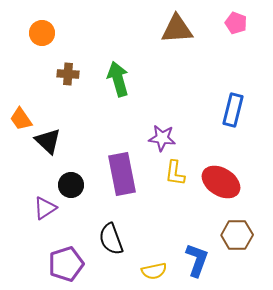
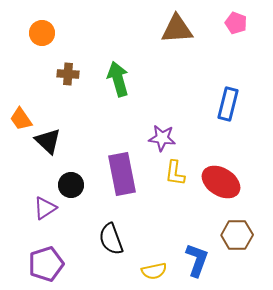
blue rectangle: moved 5 px left, 6 px up
purple pentagon: moved 20 px left
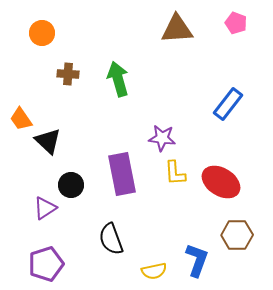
blue rectangle: rotated 24 degrees clockwise
yellow L-shape: rotated 12 degrees counterclockwise
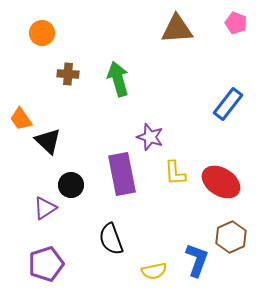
purple star: moved 12 px left, 1 px up; rotated 12 degrees clockwise
brown hexagon: moved 6 px left, 2 px down; rotated 24 degrees counterclockwise
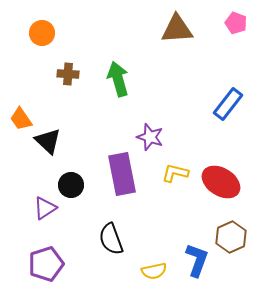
yellow L-shape: rotated 108 degrees clockwise
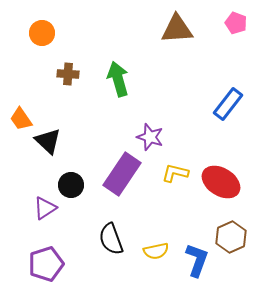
purple rectangle: rotated 45 degrees clockwise
yellow semicircle: moved 2 px right, 20 px up
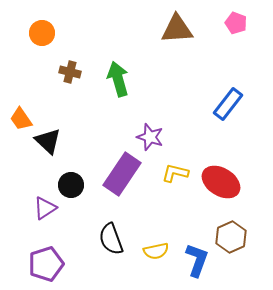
brown cross: moved 2 px right, 2 px up; rotated 10 degrees clockwise
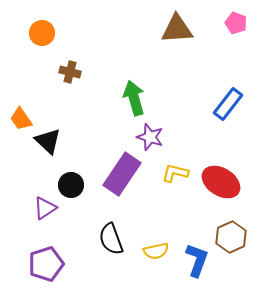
green arrow: moved 16 px right, 19 px down
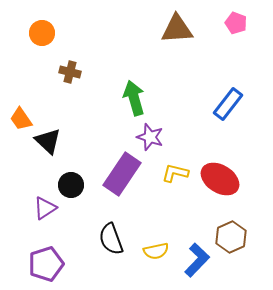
red ellipse: moved 1 px left, 3 px up
blue L-shape: rotated 24 degrees clockwise
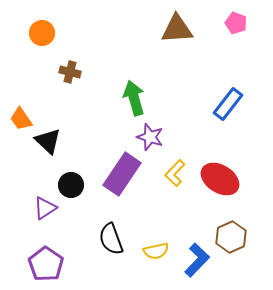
yellow L-shape: rotated 60 degrees counterclockwise
purple pentagon: rotated 20 degrees counterclockwise
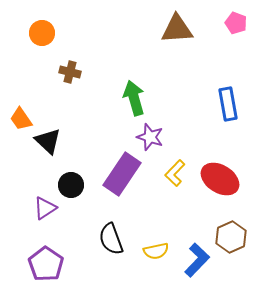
blue rectangle: rotated 48 degrees counterclockwise
